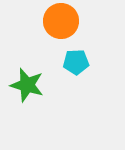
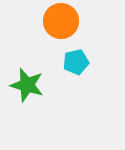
cyan pentagon: rotated 10 degrees counterclockwise
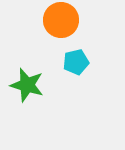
orange circle: moved 1 px up
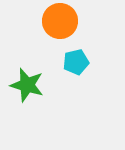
orange circle: moved 1 px left, 1 px down
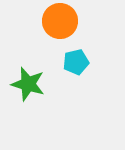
green star: moved 1 px right, 1 px up
